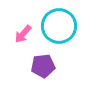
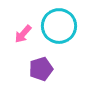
purple pentagon: moved 2 px left, 3 px down; rotated 10 degrees counterclockwise
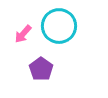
purple pentagon: rotated 20 degrees counterclockwise
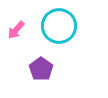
pink arrow: moved 7 px left, 4 px up
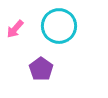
pink arrow: moved 1 px left, 1 px up
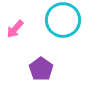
cyan circle: moved 4 px right, 6 px up
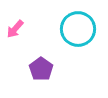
cyan circle: moved 15 px right, 9 px down
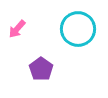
pink arrow: moved 2 px right
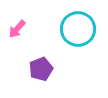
purple pentagon: rotated 15 degrees clockwise
